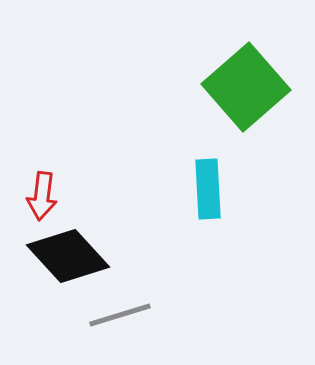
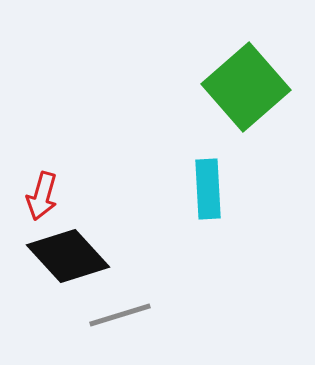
red arrow: rotated 9 degrees clockwise
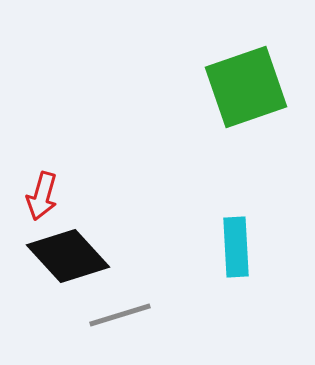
green square: rotated 22 degrees clockwise
cyan rectangle: moved 28 px right, 58 px down
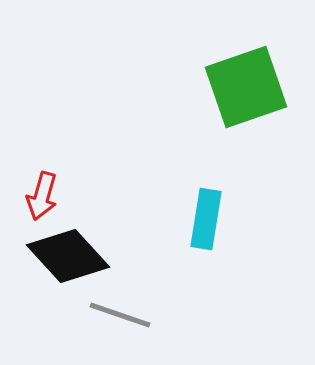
cyan rectangle: moved 30 px left, 28 px up; rotated 12 degrees clockwise
gray line: rotated 36 degrees clockwise
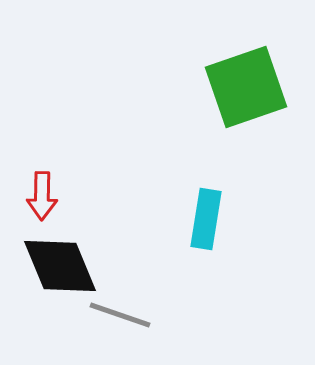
red arrow: rotated 15 degrees counterclockwise
black diamond: moved 8 px left, 10 px down; rotated 20 degrees clockwise
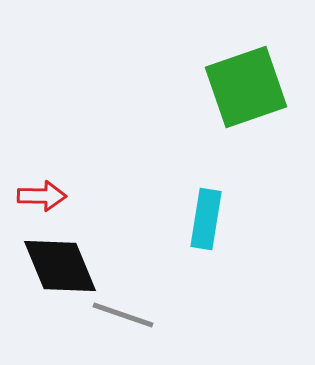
red arrow: rotated 90 degrees counterclockwise
gray line: moved 3 px right
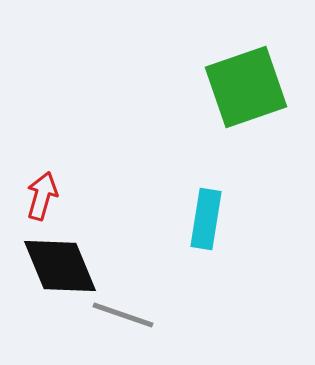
red arrow: rotated 75 degrees counterclockwise
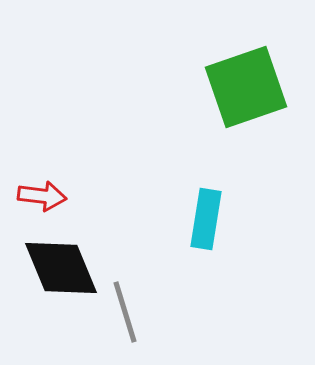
red arrow: rotated 81 degrees clockwise
black diamond: moved 1 px right, 2 px down
gray line: moved 2 px right, 3 px up; rotated 54 degrees clockwise
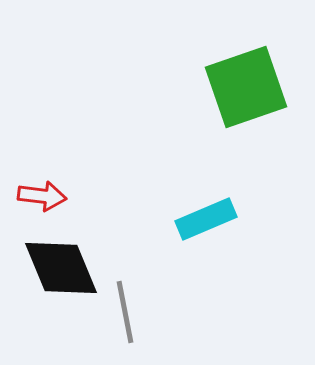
cyan rectangle: rotated 58 degrees clockwise
gray line: rotated 6 degrees clockwise
